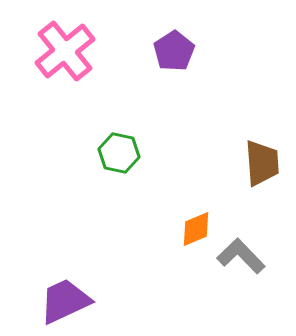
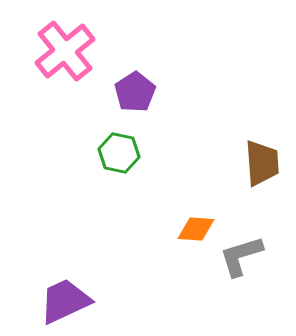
purple pentagon: moved 39 px left, 41 px down
orange diamond: rotated 27 degrees clockwise
gray L-shape: rotated 63 degrees counterclockwise
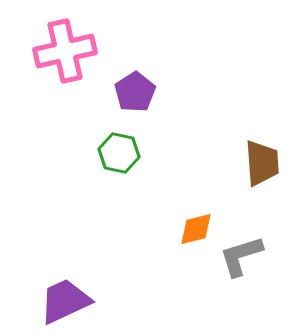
pink cross: rotated 26 degrees clockwise
orange diamond: rotated 18 degrees counterclockwise
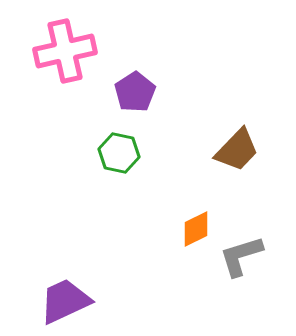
brown trapezoid: moved 25 px left, 13 px up; rotated 48 degrees clockwise
orange diamond: rotated 12 degrees counterclockwise
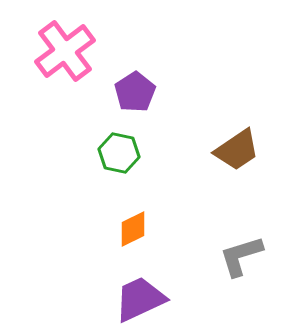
pink cross: rotated 24 degrees counterclockwise
brown trapezoid: rotated 12 degrees clockwise
orange diamond: moved 63 px left
purple trapezoid: moved 75 px right, 2 px up
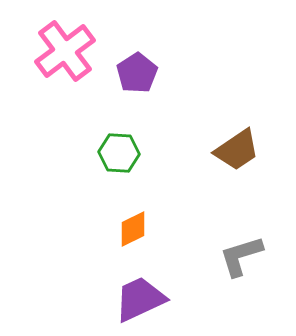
purple pentagon: moved 2 px right, 19 px up
green hexagon: rotated 9 degrees counterclockwise
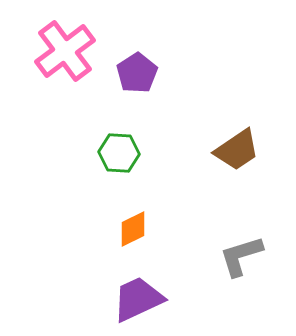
purple trapezoid: moved 2 px left
